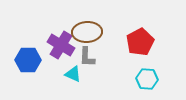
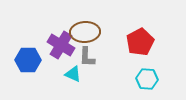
brown ellipse: moved 2 px left
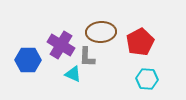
brown ellipse: moved 16 px right
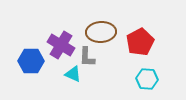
blue hexagon: moved 3 px right, 1 px down
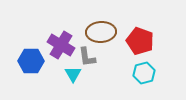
red pentagon: moved 1 px up; rotated 24 degrees counterclockwise
gray L-shape: rotated 10 degrees counterclockwise
cyan triangle: rotated 36 degrees clockwise
cyan hexagon: moved 3 px left, 6 px up; rotated 20 degrees counterclockwise
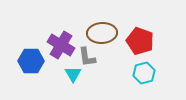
brown ellipse: moved 1 px right, 1 px down
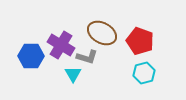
brown ellipse: rotated 32 degrees clockwise
gray L-shape: rotated 65 degrees counterclockwise
blue hexagon: moved 5 px up
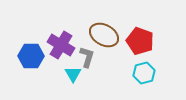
brown ellipse: moved 2 px right, 2 px down
gray L-shape: rotated 90 degrees counterclockwise
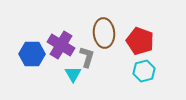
brown ellipse: moved 2 px up; rotated 56 degrees clockwise
blue hexagon: moved 1 px right, 2 px up
cyan hexagon: moved 2 px up
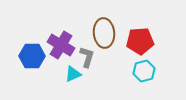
red pentagon: rotated 24 degrees counterclockwise
blue hexagon: moved 2 px down
cyan triangle: rotated 36 degrees clockwise
